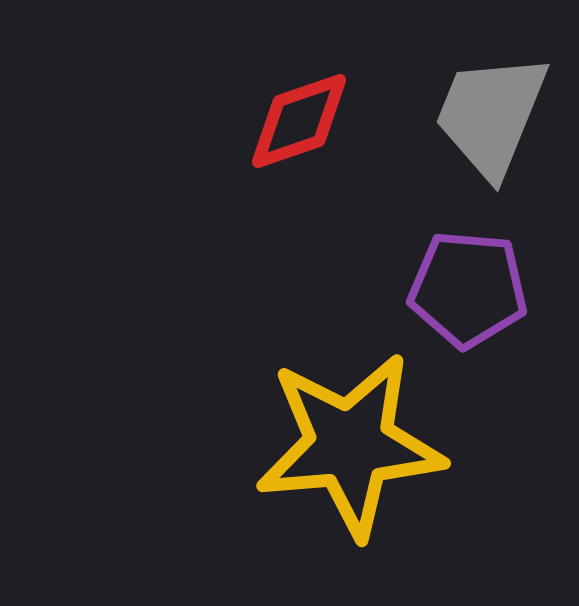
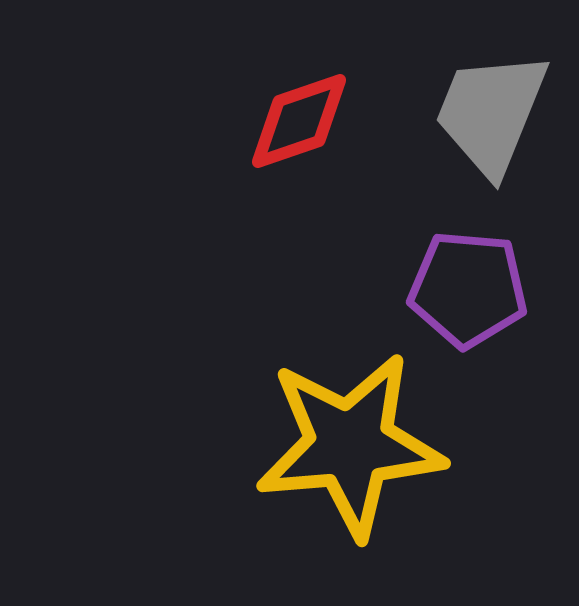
gray trapezoid: moved 2 px up
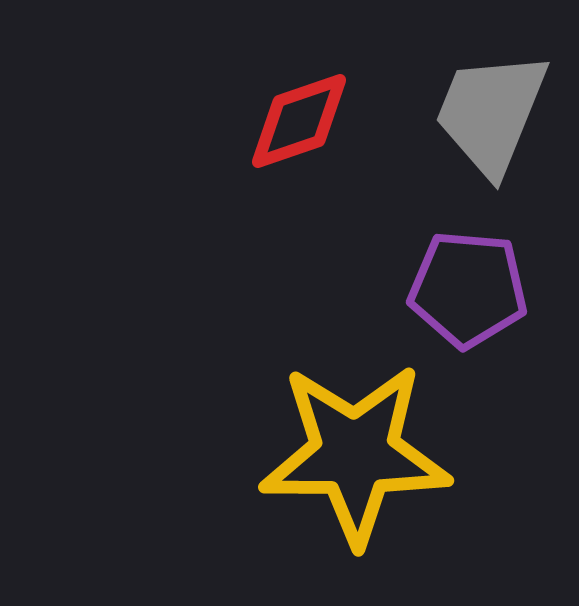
yellow star: moved 5 px right, 9 px down; rotated 5 degrees clockwise
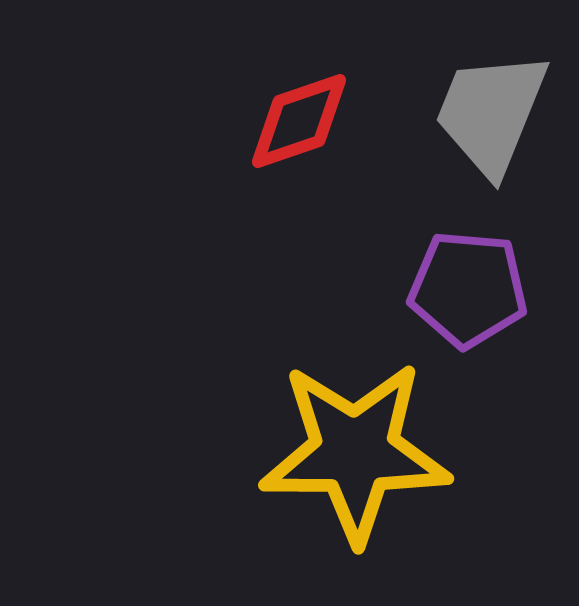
yellow star: moved 2 px up
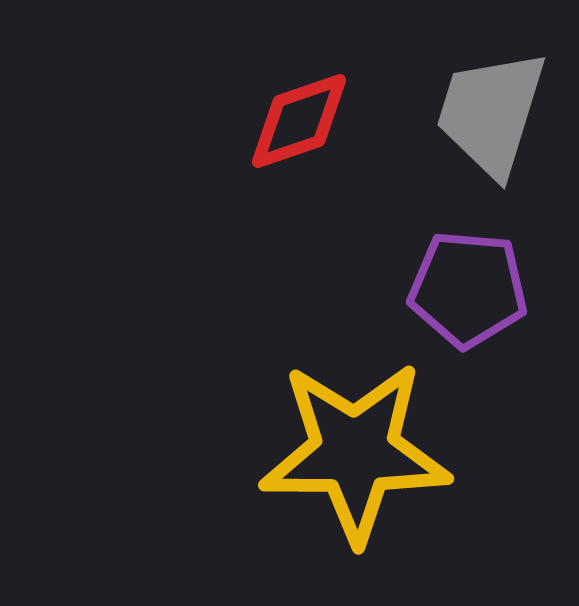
gray trapezoid: rotated 5 degrees counterclockwise
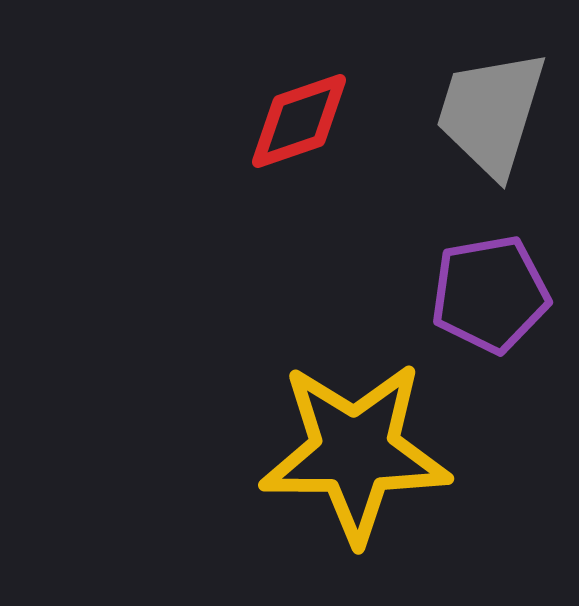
purple pentagon: moved 22 px right, 5 px down; rotated 15 degrees counterclockwise
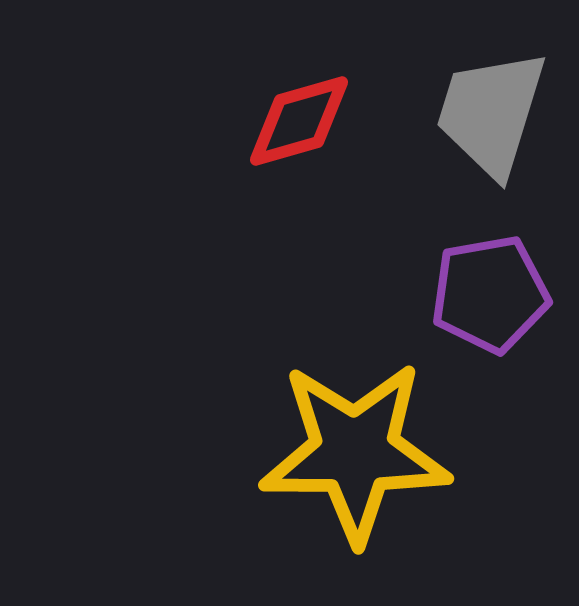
red diamond: rotated 3 degrees clockwise
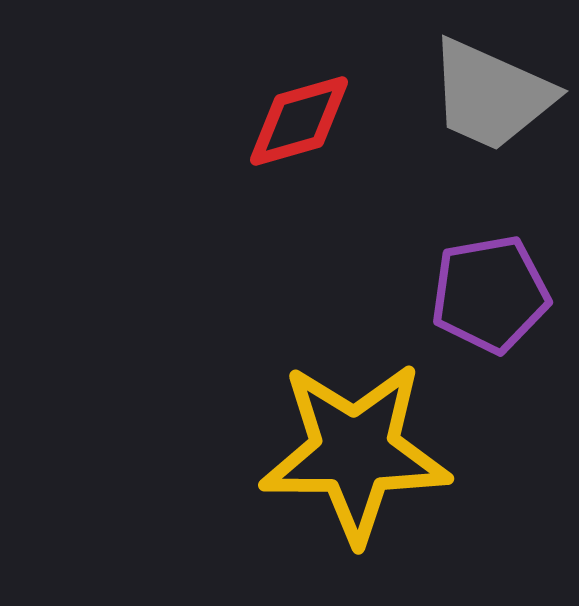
gray trapezoid: moved 18 px up; rotated 83 degrees counterclockwise
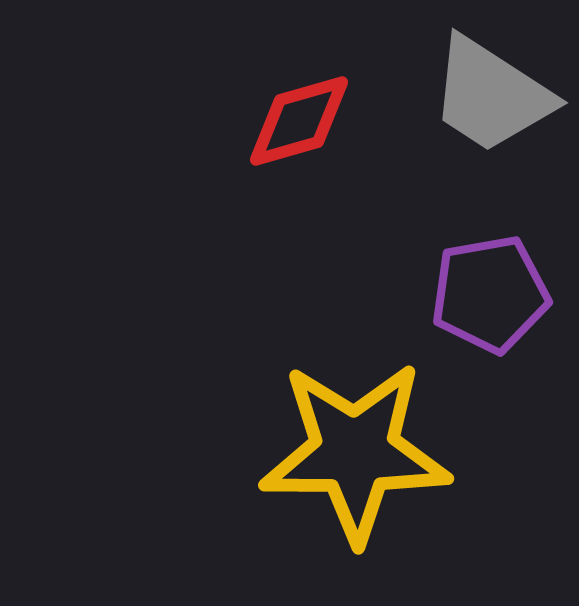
gray trapezoid: rotated 9 degrees clockwise
